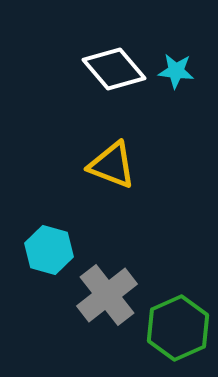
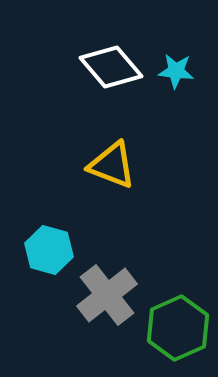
white diamond: moved 3 px left, 2 px up
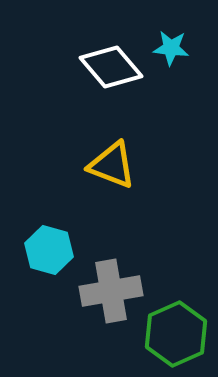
cyan star: moved 5 px left, 23 px up
gray cross: moved 4 px right, 4 px up; rotated 28 degrees clockwise
green hexagon: moved 2 px left, 6 px down
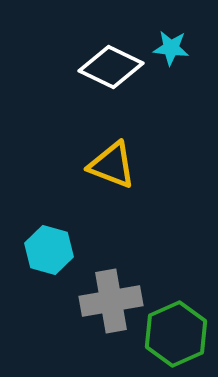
white diamond: rotated 24 degrees counterclockwise
gray cross: moved 10 px down
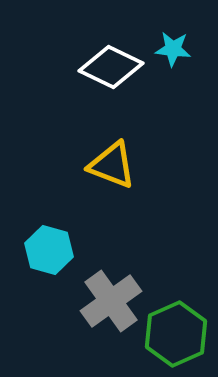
cyan star: moved 2 px right, 1 px down
gray cross: rotated 26 degrees counterclockwise
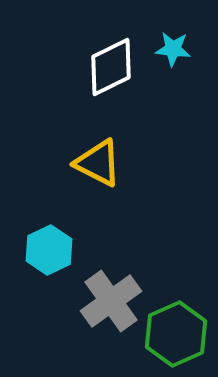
white diamond: rotated 52 degrees counterclockwise
yellow triangle: moved 14 px left, 2 px up; rotated 6 degrees clockwise
cyan hexagon: rotated 18 degrees clockwise
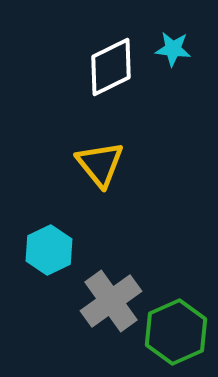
yellow triangle: moved 2 px right, 1 px down; rotated 24 degrees clockwise
green hexagon: moved 2 px up
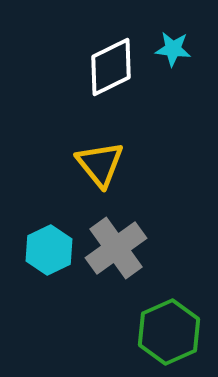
gray cross: moved 5 px right, 53 px up
green hexagon: moved 7 px left
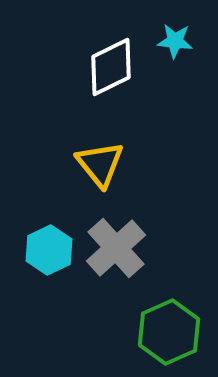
cyan star: moved 2 px right, 8 px up
gray cross: rotated 6 degrees counterclockwise
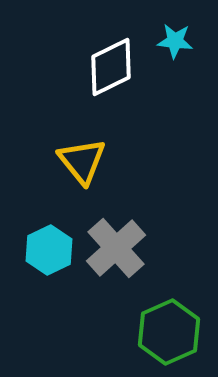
yellow triangle: moved 18 px left, 3 px up
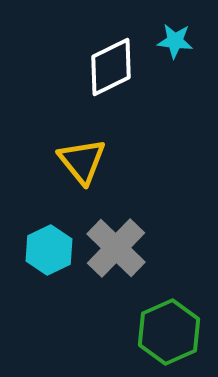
gray cross: rotated 4 degrees counterclockwise
